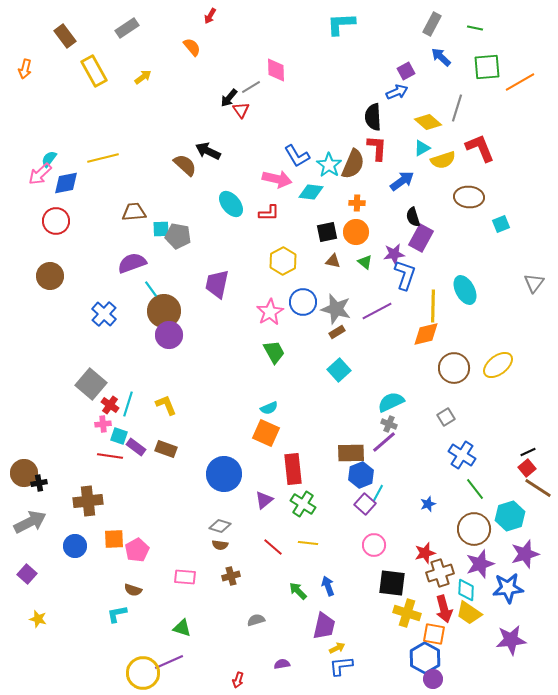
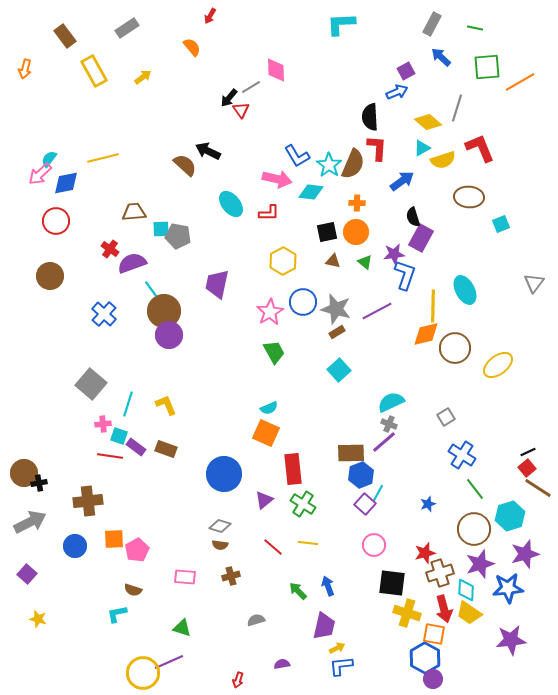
black semicircle at (373, 117): moved 3 px left
brown circle at (454, 368): moved 1 px right, 20 px up
red cross at (110, 405): moved 156 px up
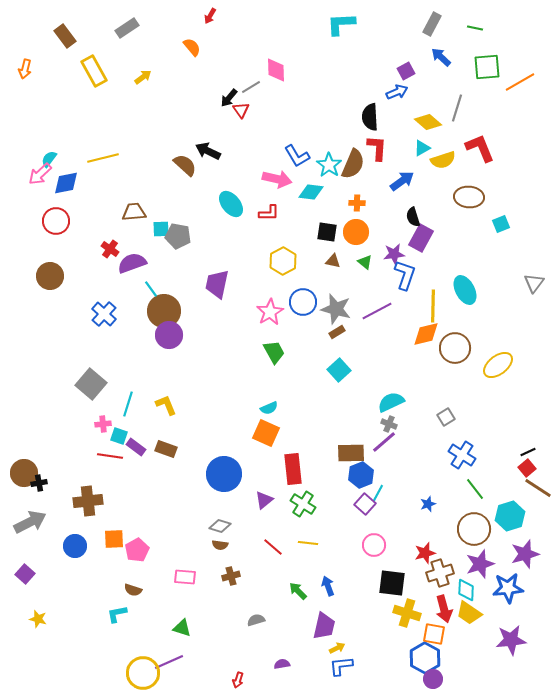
black square at (327, 232): rotated 20 degrees clockwise
purple square at (27, 574): moved 2 px left
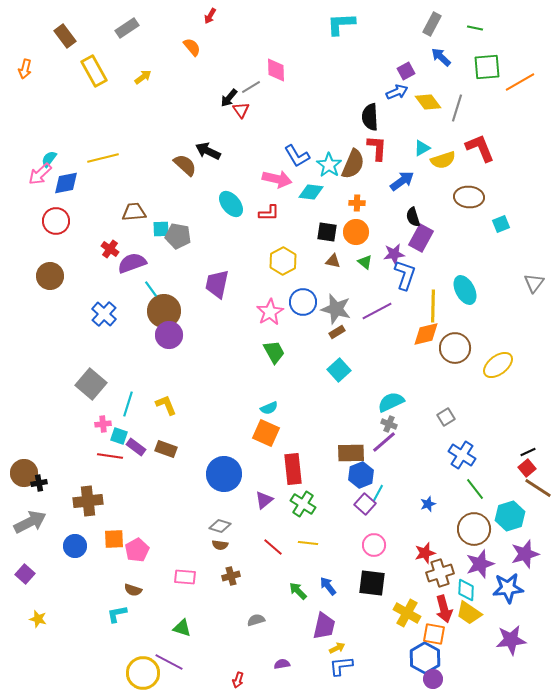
yellow diamond at (428, 122): moved 20 px up; rotated 12 degrees clockwise
black square at (392, 583): moved 20 px left
blue arrow at (328, 586): rotated 18 degrees counterclockwise
yellow cross at (407, 613): rotated 12 degrees clockwise
purple line at (169, 662): rotated 52 degrees clockwise
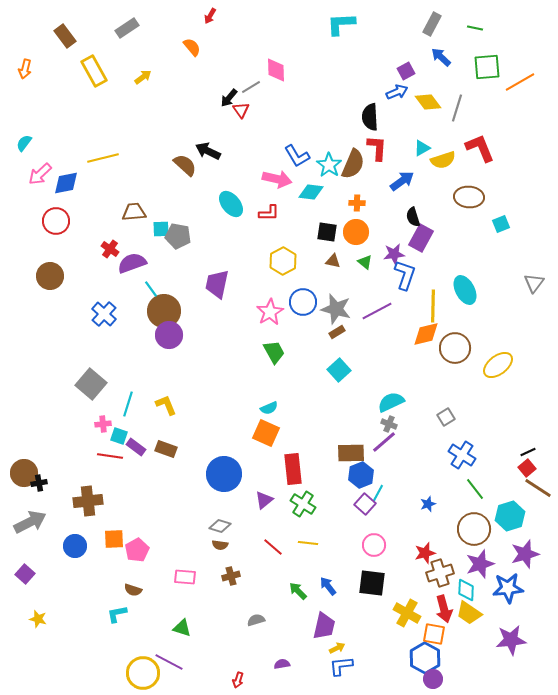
cyan semicircle at (49, 159): moved 25 px left, 16 px up
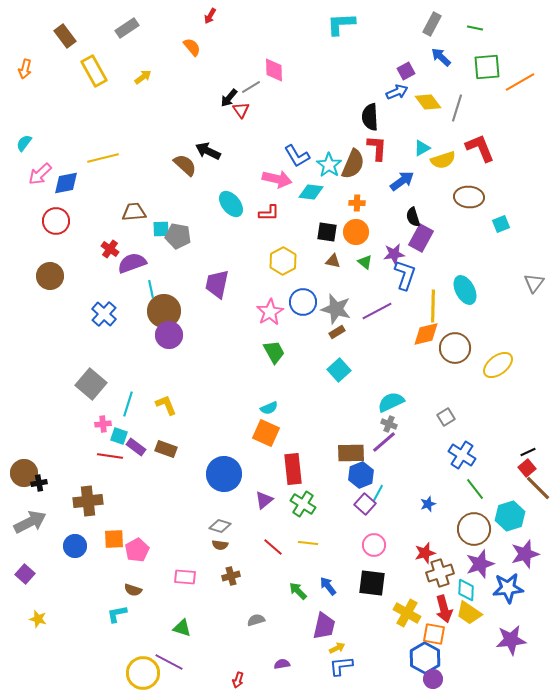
pink diamond at (276, 70): moved 2 px left
cyan line at (151, 289): rotated 24 degrees clockwise
brown line at (538, 488): rotated 12 degrees clockwise
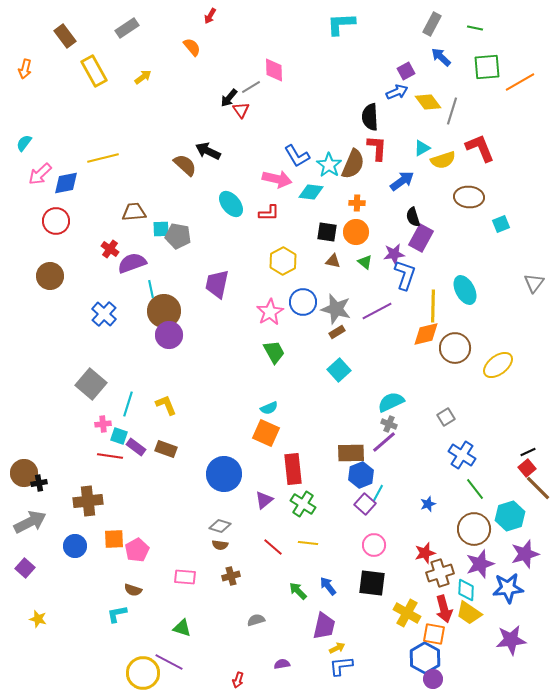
gray line at (457, 108): moved 5 px left, 3 px down
purple square at (25, 574): moved 6 px up
